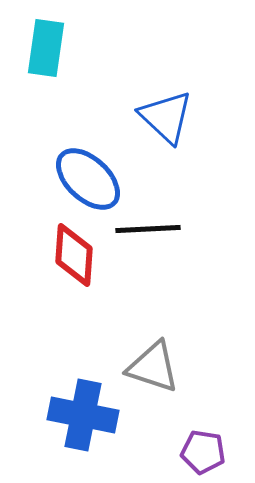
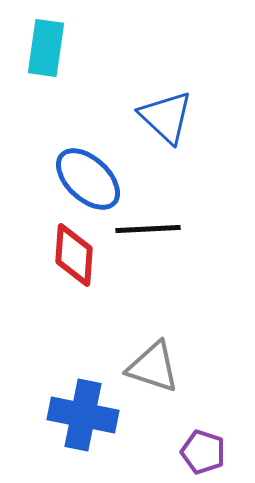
purple pentagon: rotated 9 degrees clockwise
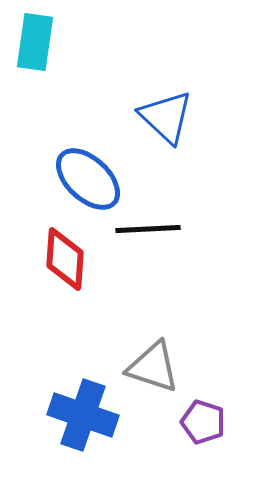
cyan rectangle: moved 11 px left, 6 px up
red diamond: moved 9 px left, 4 px down
blue cross: rotated 8 degrees clockwise
purple pentagon: moved 30 px up
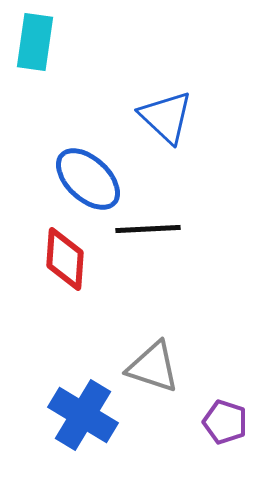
blue cross: rotated 12 degrees clockwise
purple pentagon: moved 22 px right
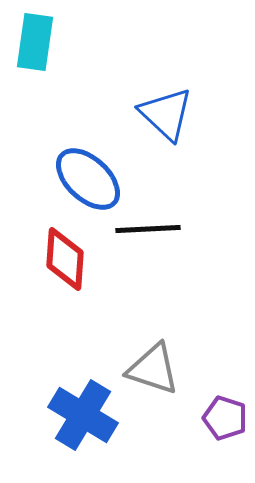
blue triangle: moved 3 px up
gray triangle: moved 2 px down
purple pentagon: moved 4 px up
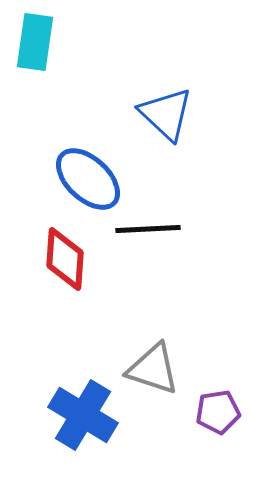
purple pentagon: moved 7 px left, 6 px up; rotated 27 degrees counterclockwise
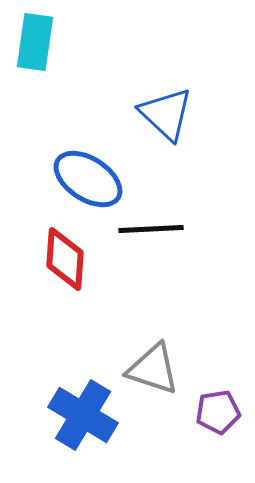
blue ellipse: rotated 10 degrees counterclockwise
black line: moved 3 px right
